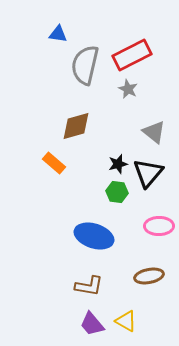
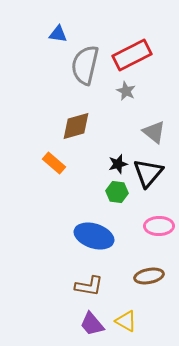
gray star: moved 2 px left, 2 px down
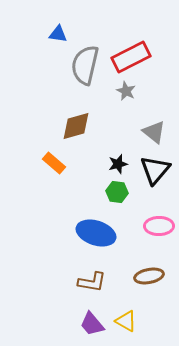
red rectangle: moved 1 px left, 2 px down
black triangle: moved 7 px right, 3 px up
blue ellipse: moved 2 px right, 3 px up
brown L-shape: moved 3 px right, 4 px up
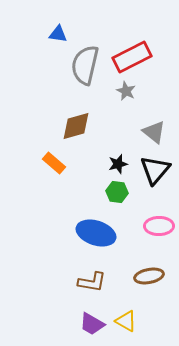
red rectangle: moved 1 px right
purple trapezoid: rotated 20 degrees counterclockwise
